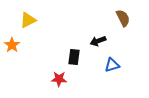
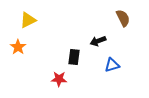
orange star: moved 6 px right, 2 px down
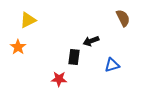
black arrow: moved 7 px left
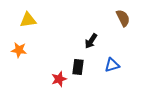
yellow triangle: rotated 18 degrees clockwise
black arrow: rotated 35 degrees counterclockwise
orange star: moved 1 px right, 3 px down; rotated 28 degrees counterclockwise
black rectangle: moved 4 px right, 10 px down
red star: rotated 21 degrees counterclockwise
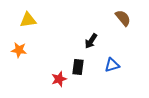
brown semicircle: rotated 12 degrees counterclockwise
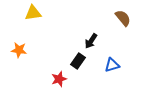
yellow triangle: moved 5 px right, 7 px up
black rectangle: moved 6 px up; rotated 28 degrees clockwise
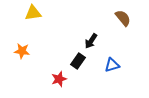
orange star: moved 3 px right, 1 px down
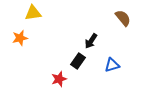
orange star: moved 2 px left, 13 px up; rotated 21 degrees counterclockwise
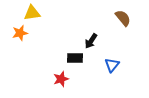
yellow triangle: moved 1 px left
orange star: moved 5 px up
black rectangle: moved 3 px left, 3 px up; rotated 56 degrees clockwise
blue triangle: rotated 35 degrees counterclockwise
red star: moved 2 px right
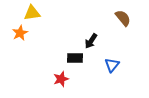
orange star: rotated 14 degrees counterclockwise
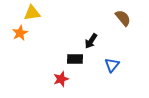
black rectangle: moved 1 px down
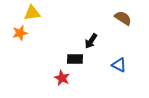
brown semicircle: rotated 18 degrees counterclockwise
orange star: rotated 14 degrees clockwise
blue triangle: moved 7 px right; rotated 42 degrees counterclockwise
red star: moved 1 px right, 1 px up; rotated 28 degrees counterclockwise
